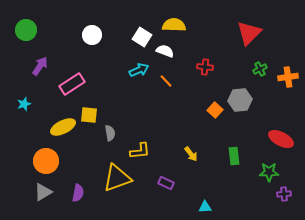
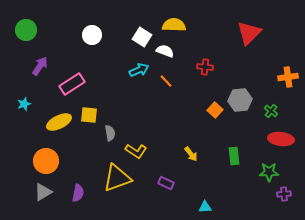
green cross: moved 11 px right, 42 px down; rotated 24 degrees counterclockwise
yellow ellipse: moved 4 px left, 5 px up
red ellipse: rotated 20 degrees counterclockwise
yellow L-shape: moved 4 px left; rotated 40 degrees clockwise
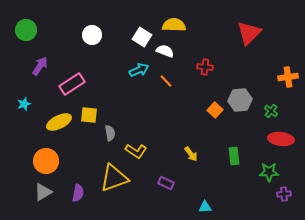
yellow triangle: moved 3 px left
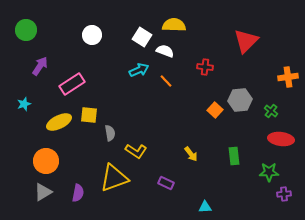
red triangle: moved 3 px left, 8 px down
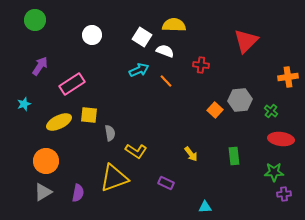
green circle: moved 9 px right, 10 px up
red cross: moved 4 px left, 2 px up
green star: moved 5 px right
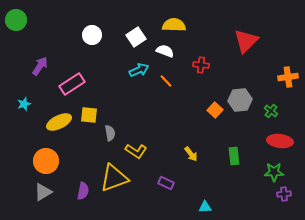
green circle: moved 19 px left
white square: moved 6 px left; rotated 24 degrees clockwise
red ellipse: moved 1 px left, 2 px down
purple semicircle: moved 5 px right, 2 px up
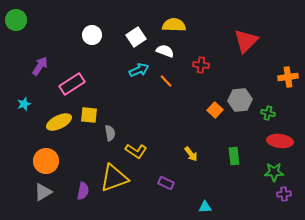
green cross: moved 3 px left, 2 px down; rotated 24 degrees counterclockwise
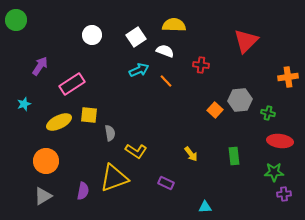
gray triangle: moved 4 px down
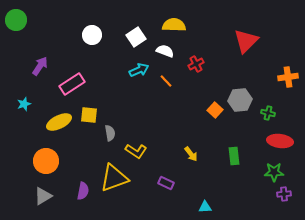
red cross: moved 5 px left, 1 px up; rotated 35 degrees counterclockwise
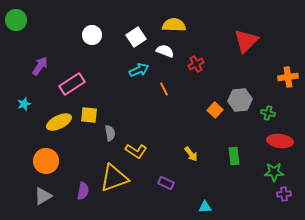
orange line: moved 2 px left, 8 px down; rotated 16 degrees clockwise
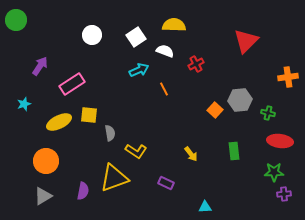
green rectangle: moved 5 px up
